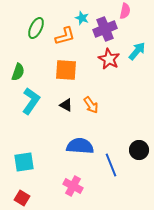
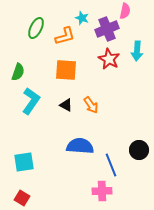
purple cross: moved 2 px right
cyan arrow: rotated 144 degrees clockwise
pink cross: moved 29 px right, 5 px down; rotated 30 degrees counterclockwise
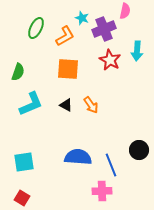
purple cross: moved 3 px left
orange L-shape: rotated 15 degrees counterclockwise
red star: moved 1 px right, 1 px down
orange square: moved 2 px right, 1 px up
cyan L-shape: moved 3 px down; rotated 32 degrees clockwise
blue semicircle: moved 2 px left, 11 px down
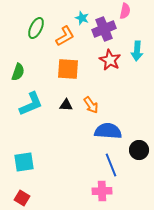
black triangle: rotated 24 degrees counterclockwise
blue semicircle: moved 30 px right, 26 px up
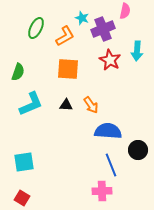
purple cross: moved 1 px left
black circle: moved 1 px left
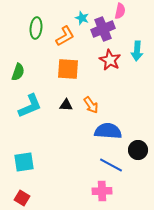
pink semicircle: moved 5 px left
green ellipse: rotated 20 degrees counterclockwise
cyan L-shape: moved 1 px left, 2 px down
blue line: rotated 40 degrees counterclockwise
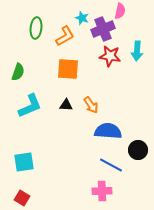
red star: moved 4 px up; rotated 20 degrees counterclockwise
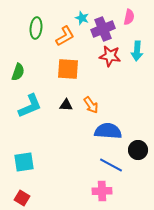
pink semicircle: moved 9 px right, 6 px down
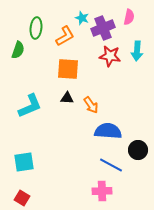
purple cross: moved 1 px up
green semicircle: moved 22 px up
black triangle: moved 1 px right, 7 px up
